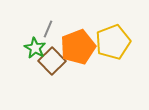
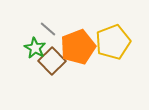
gray line: rotated 72 degrees counterclockwise
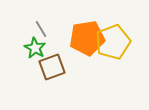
gray line: moved 7 px left; rotated 18 degrees clockwise
orange pentagon: moved 9 px right, 9 px up; rotated 12 degrees clockwise
brown square: moved 6 px down; rotated 24 degrees clockwise
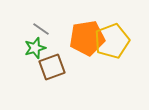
gray line: rotated 24 degrees counterclockwise
yellow pentagon: moved 1 px left, 1 px up
green star: rotated 25 degrees clockwise
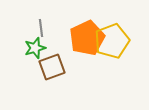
gray line: moved 1 px up; rotated 48 degrees clockwise
orange pentagon: rotated 16 degrees counterclockwise
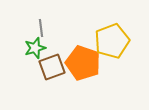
orange pentagon: moved 4 px left, 25 px down; rotated 28 degrees counterclockwise
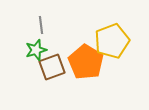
gray line: moved 3 px up
green star: moved 1 px right, 2 px down
orange pentagon: moved 3 px right, 1 px up; rotated 12 degrees clockwise
